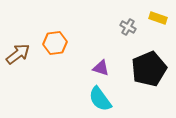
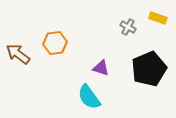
brown arrow: rotated 105 degrees counterclockwise
cyan semicircle: moved 11 px left, 2 px up
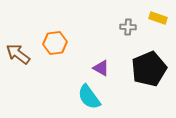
gray cross: rotated 28 degrees counterclockwise
purple triangle: rotated 12 degrees clockwise
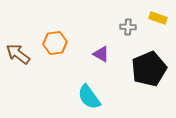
purple triangle: moved 14 px up
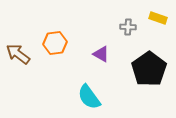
black pentagon: rotated 12 degrees counterclockwise
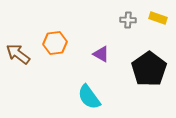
gray cross: moved 7 px up
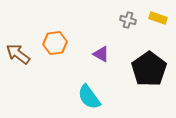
gray cross: rotated 14 degrees clockwise
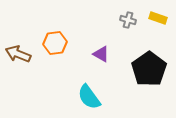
brown arrow: rotated 15 degrees counterclockwise
